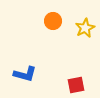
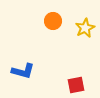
blue L-shape: moved 2 px left, 3 px up
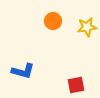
yellow star: moved 2 px right, 1 px up; rotated 18 degrees clockwise
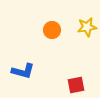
orange circle: moved 1 px left, 9 px down
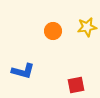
orange circle: moved 1 px right, 1 px down
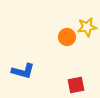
orange circle: moved 14 px right, 6 px down
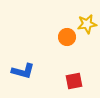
yellow star: moved 3 px up
red square: moved 2 px left, 4 px up
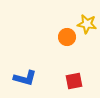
yellow star: rotated 18 degrees clockwise
blue L-shape: moved 2 px right, 7 px down
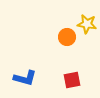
red square: moved 2 px left, 1 px up
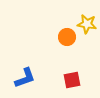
blue L-shape: rotated 35 degrees counterclockwise
